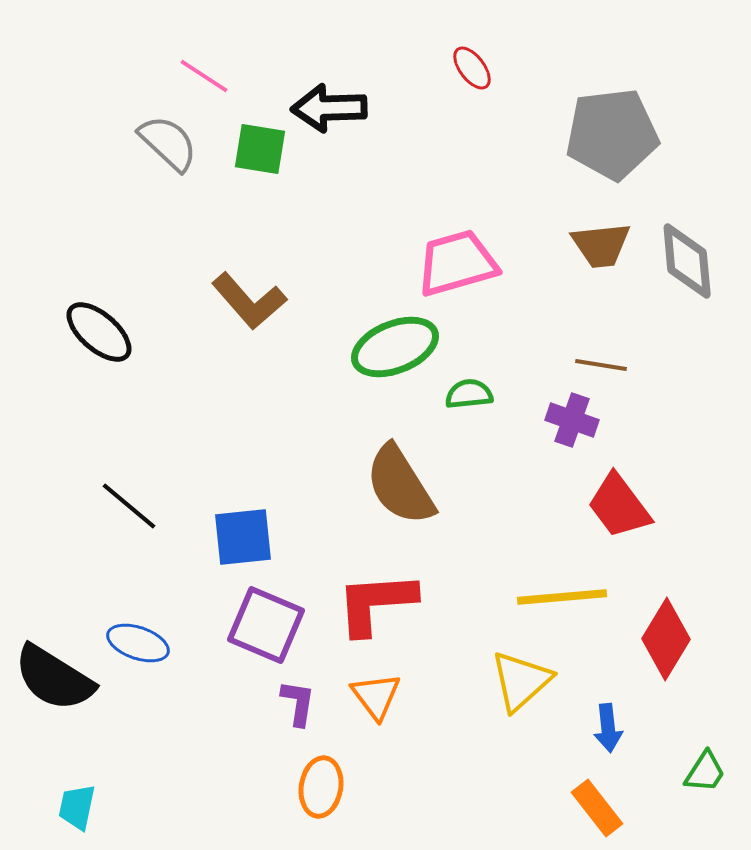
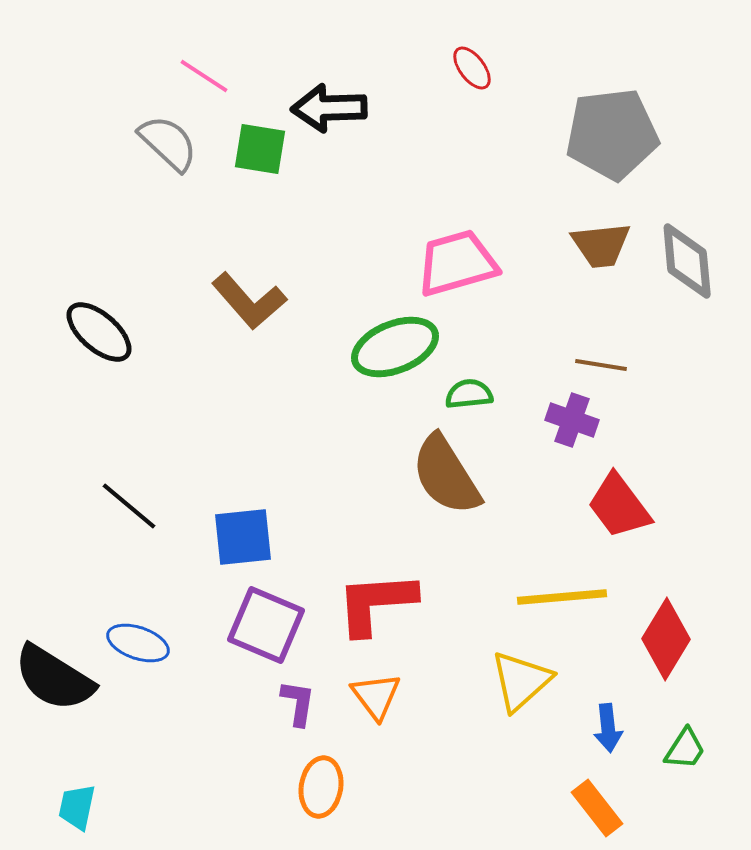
brown semicircle: moved 46 px right, 10 px up
green trapezoid: moved 20 px left, 23 px up
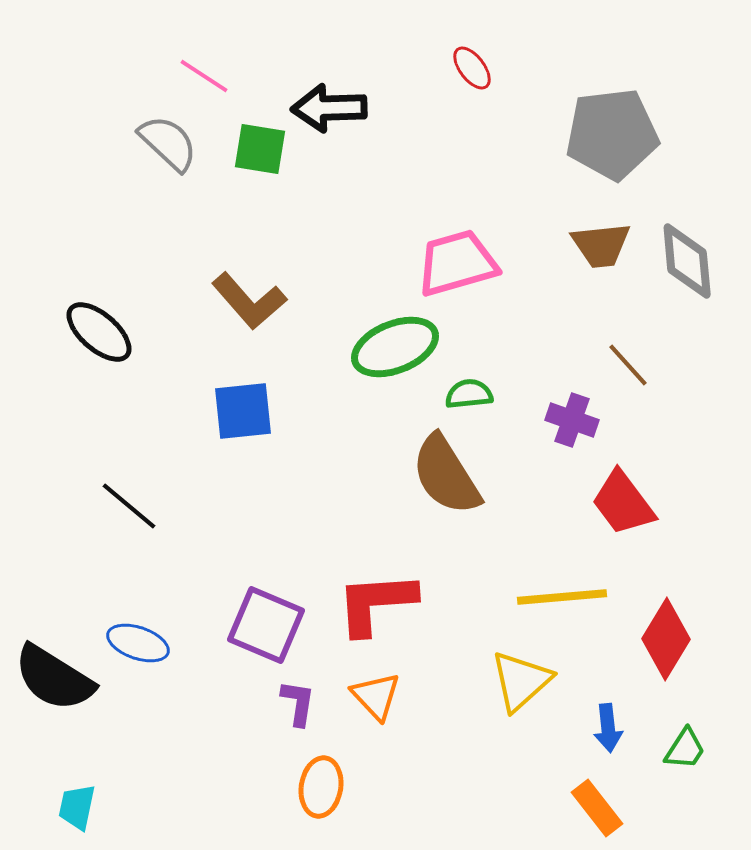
brown line: moved 27 px right; rotated 39 degrees clockwise
red trapezoid: moved 4 px right, 3 px up
blue square: moved 126 px up
orange triangle: rotated 6 degrees counterclockwise
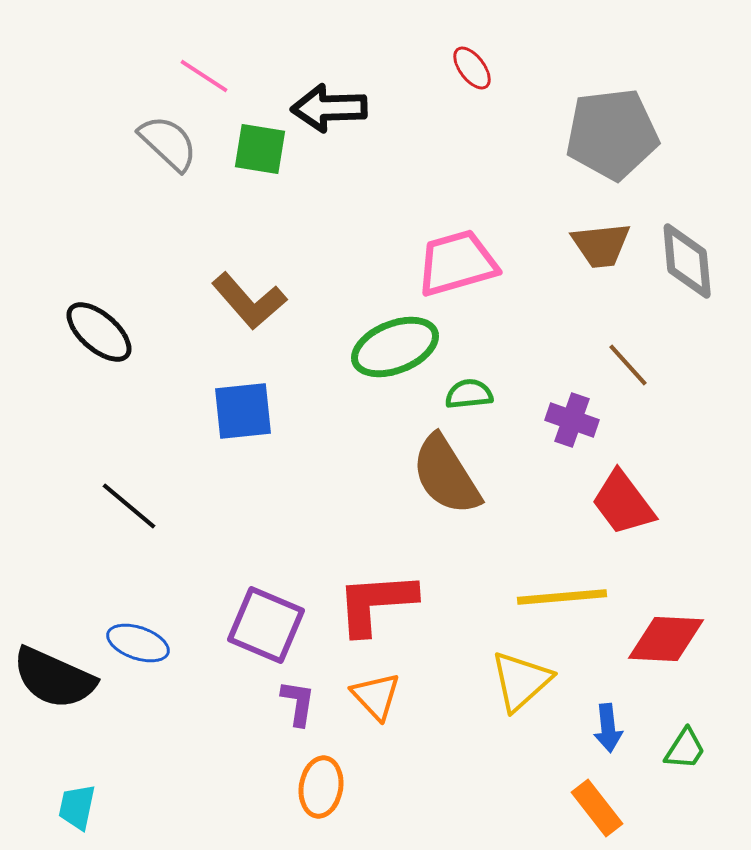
red diamond: rotated 62 degrees clockwise
black semicircle: rotated 8 degrees counterclockwise
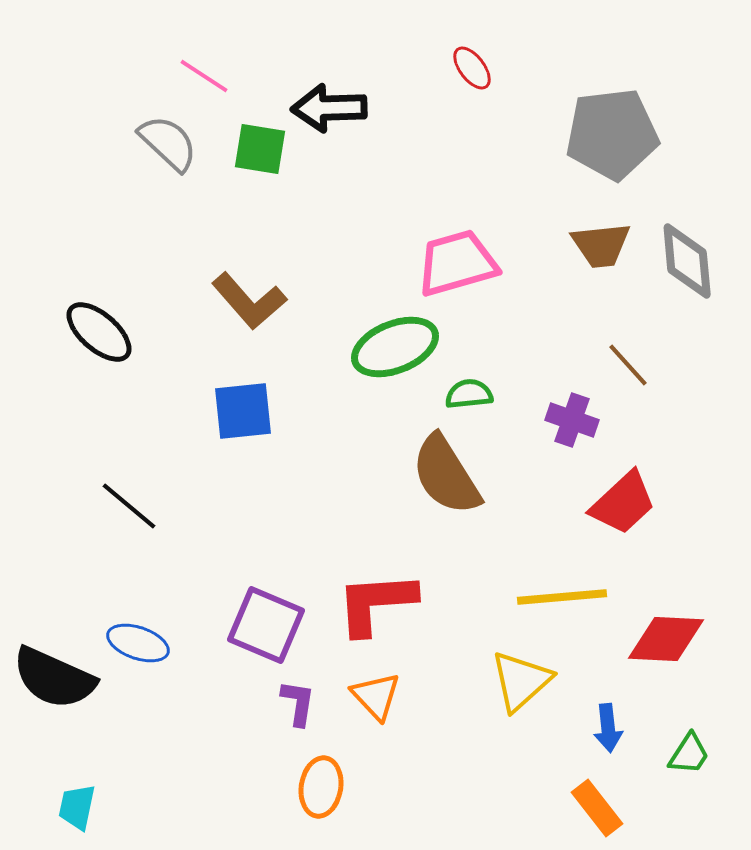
red trapezoid: rotated 96 degrees counterclockwise
green trapezoid: moved 4 px right, 5 px down
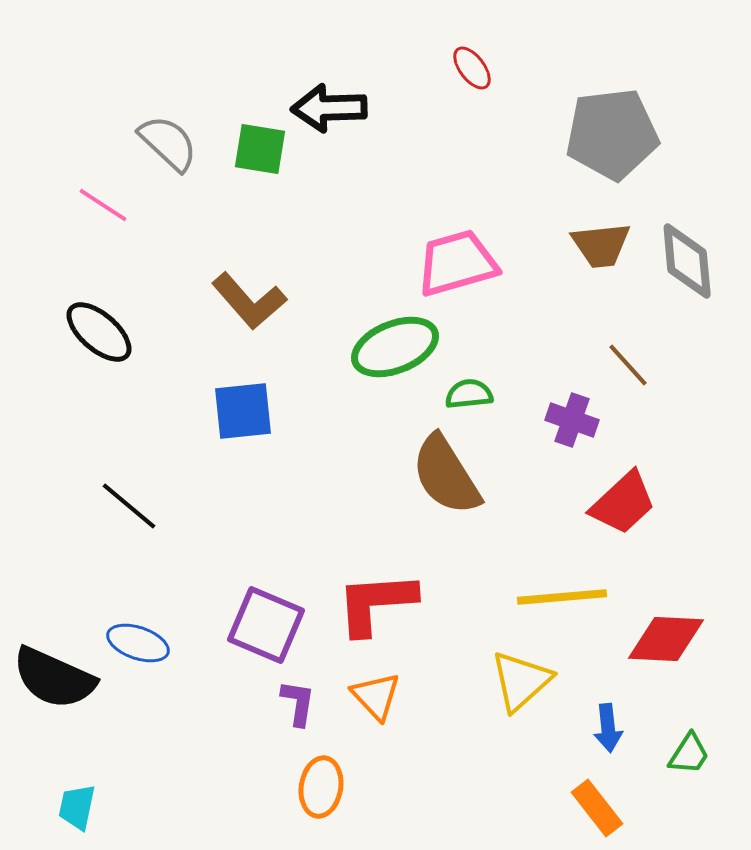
pink line: moved 101 px left, 129 px down
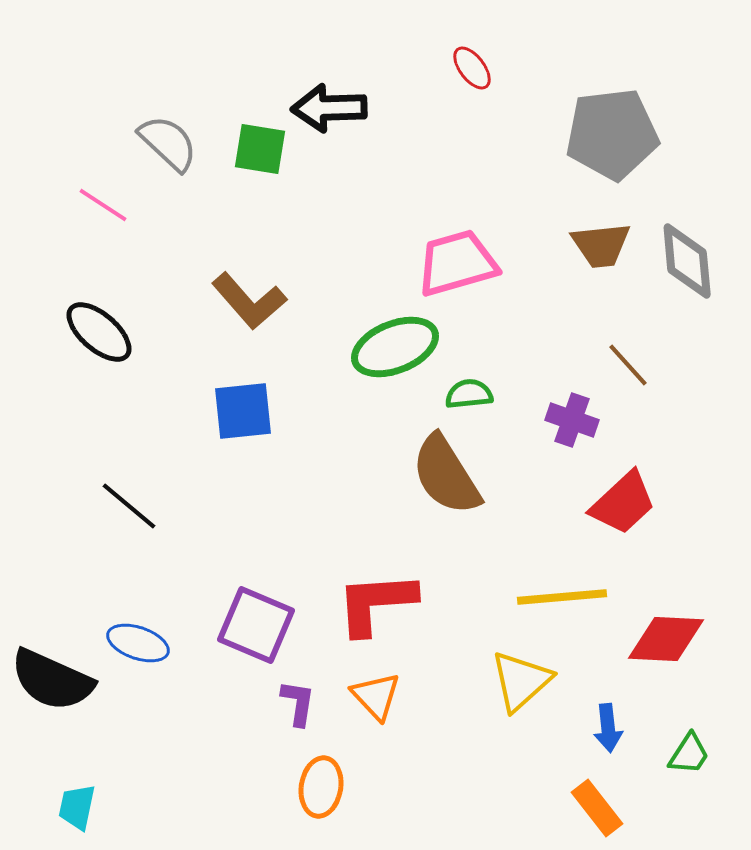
purple square: moved 10 px left
black semicircle: moved 2 px left, 2 px down
